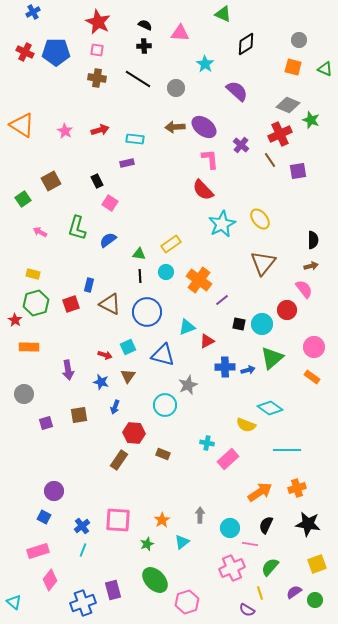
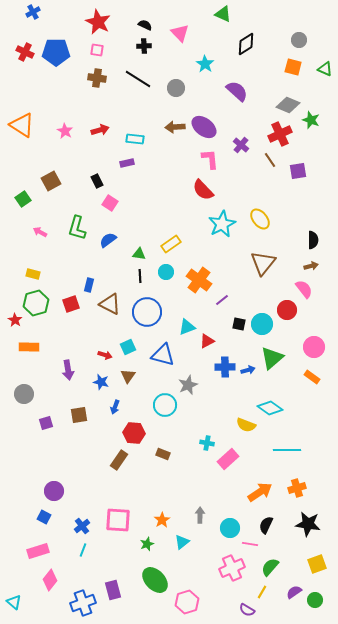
pink triangle at (180, 33): rotated 42 degrees clockwise
yellow line at (260, 593): moved 2 px right, 1 px up; rotated 48 degrees clockwise
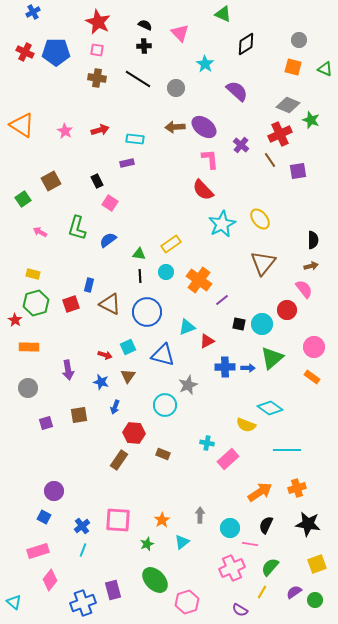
blue arrow at (248, 370): moved 2 px up; rotated 16 degrees clockwise
gray circle at (24, 394): moved 4 px right, 6 px up
purple semicircle at (247, 610): moved 7 px left
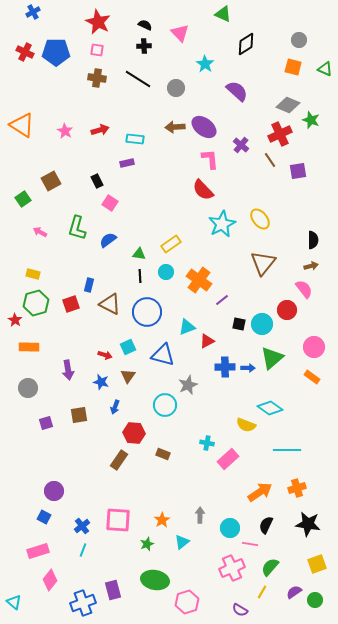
green ellipse at (155, 580): rotated 36 degrees counterclockwise
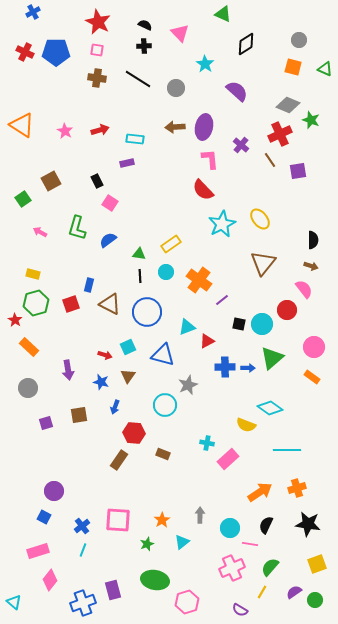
purple ellipse at (204, 127): rotated 65 degrees clockwise
brown arrow at (311, 266): rotated 32 degrees clockwise
orange rectangle at (29, 347): rotated 42 degrees clockwise
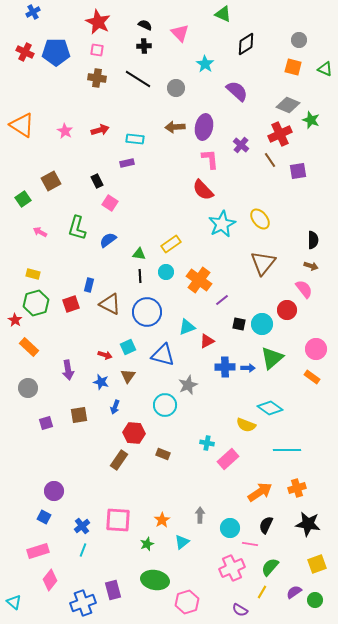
pink circle at (314, 347): moved 2 px right, 2 px down
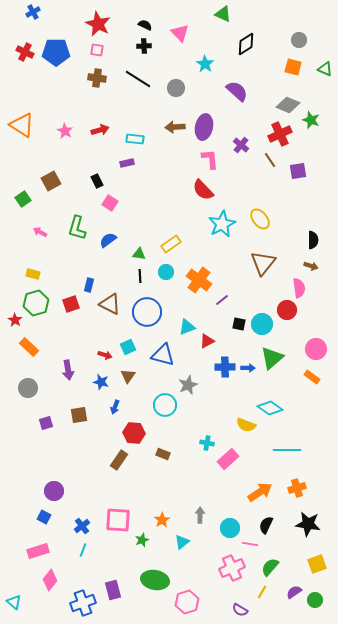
red star at (98, 22): moved 2 px down
pink semicircle at (304, 289): moved 5 px left, 1 px up; rotated 30 degrees clockwise
green star at (147, 544): moved 5 px left, 4 px up
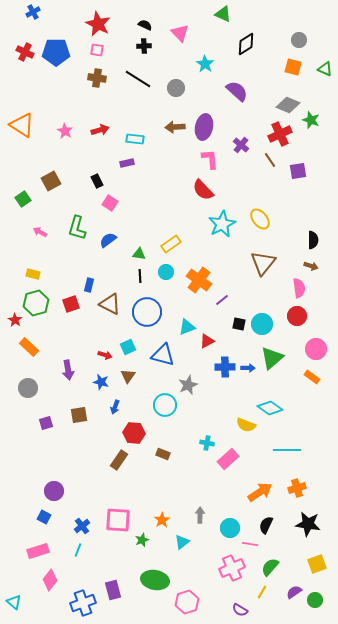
red circle at (287, 310): moved 10 px right, 6 px down
cyan line at (83, 550): moved 5 px left
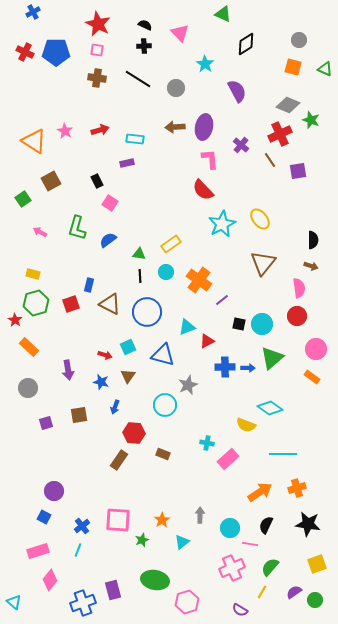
purple semicircle at (237, 91): rotated 20 degrees clockwise
orange triangle at (22, 125): moved 12 px right, 16 px down
cyan line at (287, 450): moved 4 px left, 4 px down
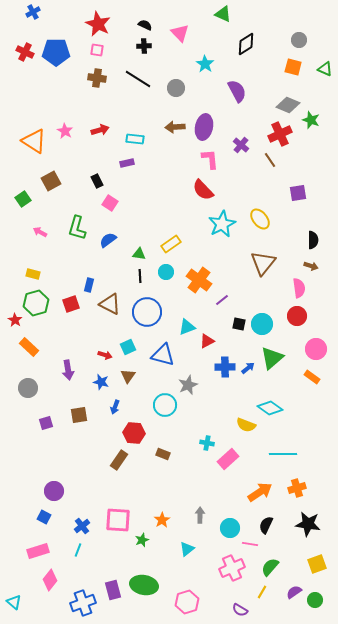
purple square at (298, 171): moved 22 px down
blue arrow at (248, 368): rotated 40 degrees counterclockwise
cyan triangle at (182, 542): moved 5 px right, 7 px down
green ellipse at (155, 580): moved 11 px left, 5 px down
